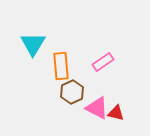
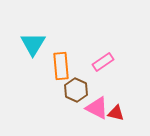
brown hexagon: moved 4 px right, 2 px up; rotated 10 degrees counterclockwise
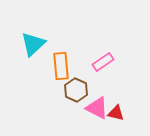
cyan triangle: rotated 16 degrees clockwise
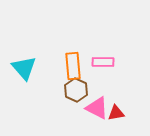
cyan triangle: moved 9 px left, 24 px down; rotated 28 degrees counterclockwise
pink rectangle: rotated 35 degrees clockwise
orange rectangle: moved 12 px right
red triangle: rotated 24 degrees counterclockwise
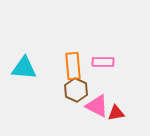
cyan triangle: rotated 44 degrees counterclockwise
pink triangle: moved 2 px up
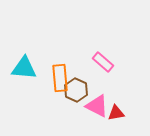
pink rectangle: rotated 40 degrees clockwise
orange rectangle: moved 13 px left, 12 px down
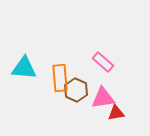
pink triangle: moved 6 px right, 8 px up; rotated 35 degrees counterclockwise
